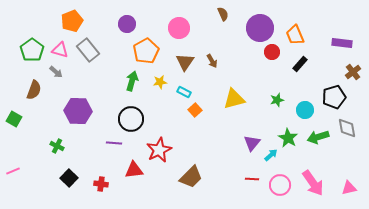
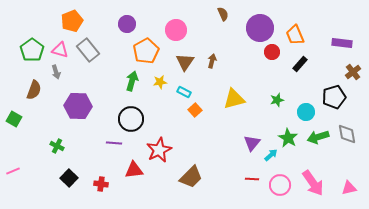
pink circle at (179, 28): moved 3 px left, 2 px down
brown arrow at (212, 61): rotated 136 degrees counterclockwise
gray arrow at (56, 72): rotated 32 degrees clockwise
cyan circle at (305, 110): moved 1 px right, 2 px down
purple hexagon at (78, 111): moved 5 px up
gray diamond at (347, 128): moved 6 px down
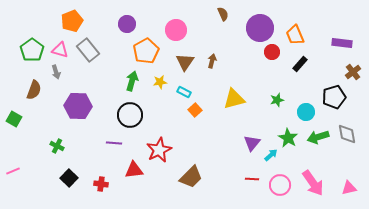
black circle at (131, 119): moved 1 px left, 4 px up
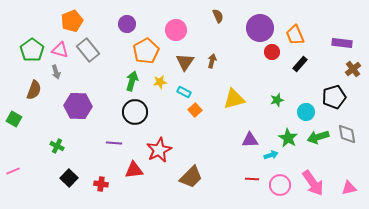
brown semicircle at (223, 14): moved 5 px left, 2 px down
brown cross at (353, 72): moved 3 px up
black circle at (130, 115): moved 5 px right, 3 px up
purple triangle at (252, 143): moved 2 px left, 3 px up; rotated 48 degrees clockwise
cyan arrow at (271, 155): rotated 24 degrees clockwise
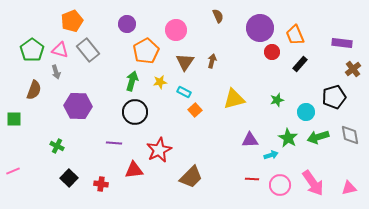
green square at (14, 119): rotated 28 degrees counterclockwise
gray diamond at (347, 134): moved 3 px right, 1 px down
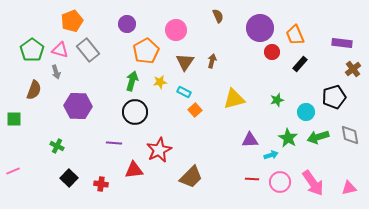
pink circle at (280, 185): moved 3 px up
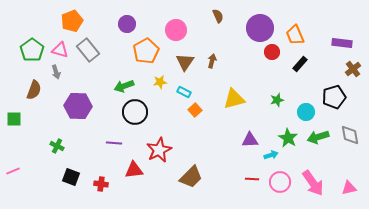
green arrow at (132, 81): moved 8 px left, 5 px down; rotated 126 degrees counterclockwise
black square at (69, 178): moved 2 px right, 1 px up; rotated 24 degrees counterclockwise
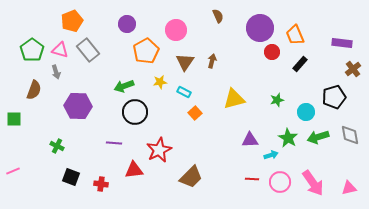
orange square at (195, 110): moved 3 px down
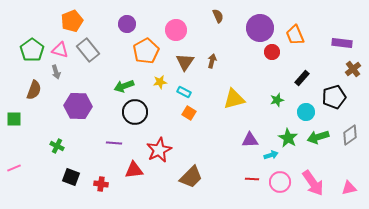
black rectangle at (300, 64): moved 2 px right, 14 px down
orange square at (195, 113): moved 6 px left; rotated 16 degrees counterclockwise
gray diamond at (350, 135): rotated 65 degrees clockwise
pink line at (13, 171): moved 1 px right, 3 px up
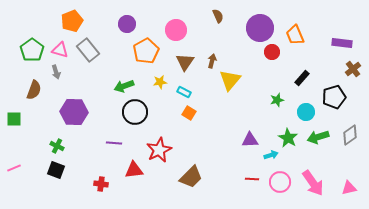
yellow triangle at (234, 99): moved 4 px left, 19 px up; rotated 35 degrees counterclockwise
purple hexagon at (78, 106): moved 4 px left, 6 px down
black square at (71, 177): moved 15 px left, 7 px up
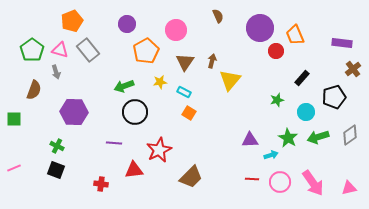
red circle at (272, 52): moved 4 px right, 1 px up
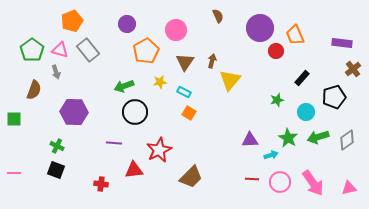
gray diamond at (350, 135): moved 3 px left, 5 px down
pink line at (14, 168): moved 5 px down; rotated 24 degrees clockwise
